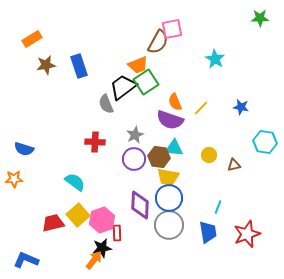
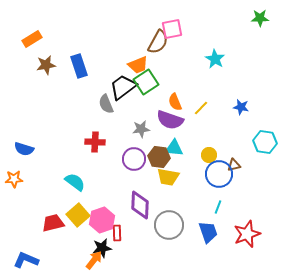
gray star: moved 6 px right, 6 px up; rotated 18 degrees clockwise
blue circle: moved 50 px right, 24 px up
blue trapezoid: rotated 10 degrees counterclockwise
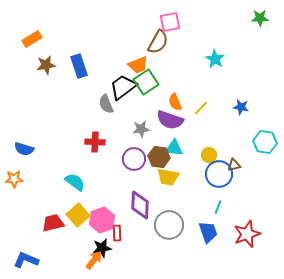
pink square: moved 2 px left, 7 px up
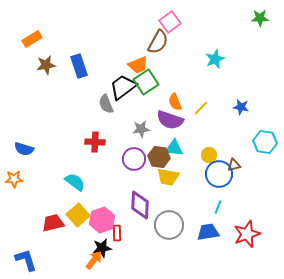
pink square: rotated 25 degrees counterclockwise
cyan star: rotated 18 degrees clockwise
blue trapezoid: rotated 80 degrees counterclockwise
blue L-shape: rotated 50 degrees clockwise
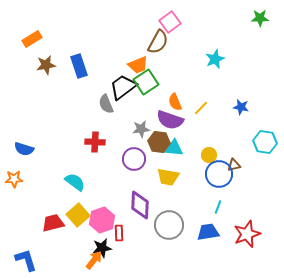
brown hexagon: moved 15 px up
red rectangle: moved 2 px right
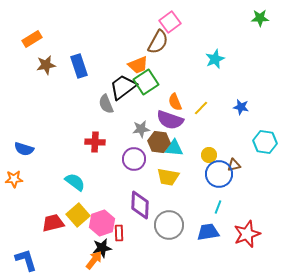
pink hexagon: moved 3 px down
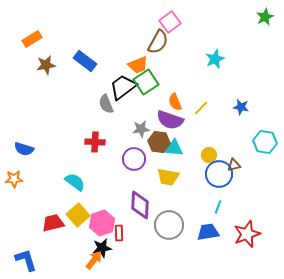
green star: moved 5 px right, 1 px up; rotated 24 degrees counterclockwise
blue rectangle: moved 6 px right, 5 px up; rotated 35 degrees counterclockwise
